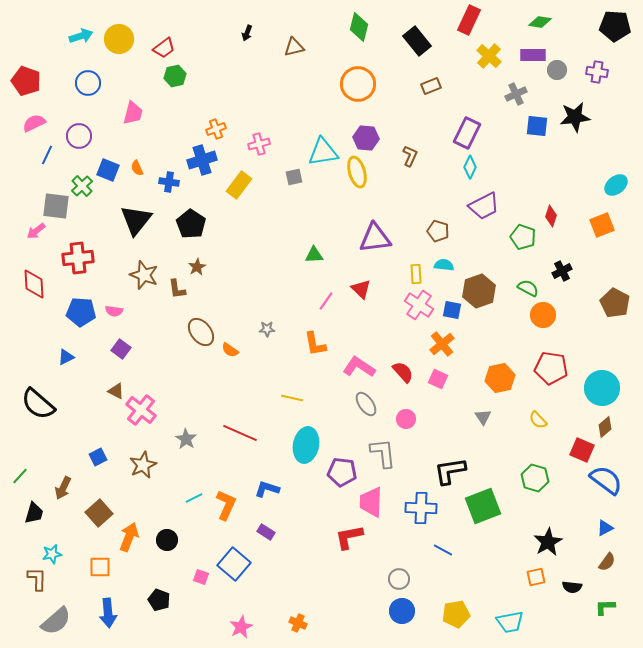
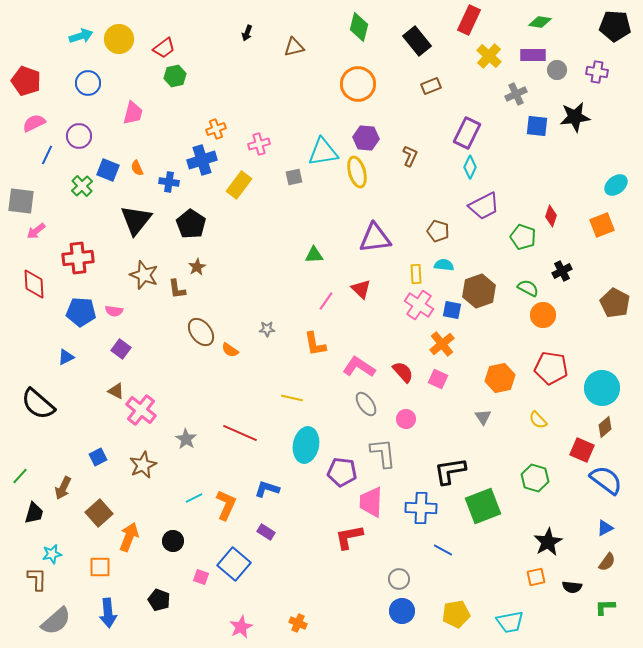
gray square at (56, 206): moved 35 px left, 5 px up
black circle at (167, 540): moved 6 px right, 1 px down
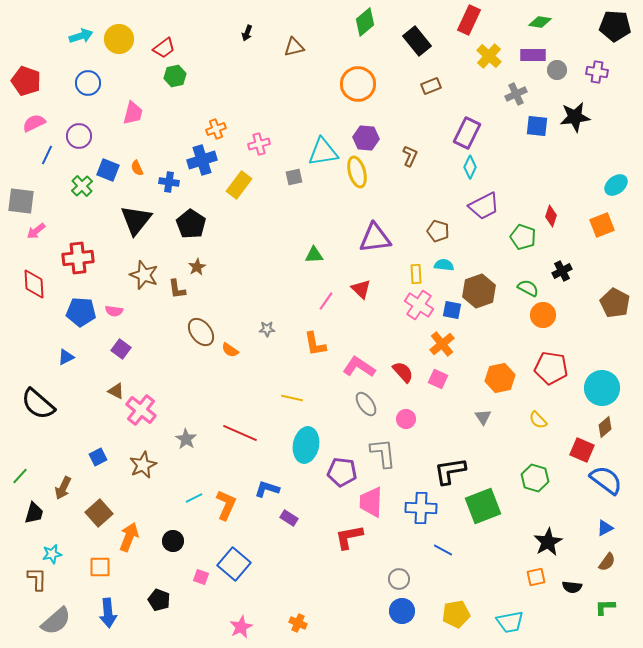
green diamond at (359, 27): moved 6 px right, 5 px up; rotated 36 degrees clockwise
purple rectangle at (266, 532): moved 23 px right, 14 px up
